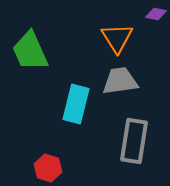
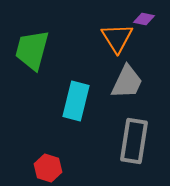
purple diamond: moved 12 px left, 5 px down
green trapezoid: moved 2 px right, 1 px up; rotated 39 degrees clockwise
gray trapezoid: moved 7 px right, 1 px down; rotated 123 degrees clockwise
cyan rectangle: moved 3 px up
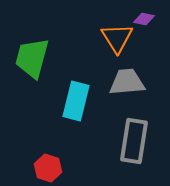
green trapezoid: moved 8 px down
gray trapezoid: rotated 120 degrees counterclockwise
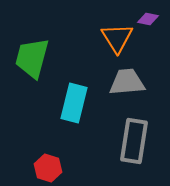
purple diamond: moved 4 px right
cyan rectangle: moved 2 px left, 2 px down
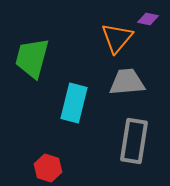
orange triangle: rotated 12 degrees clockwise
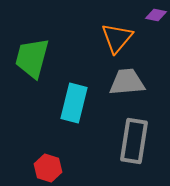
purple diamond: moved 8 px right, 4 px up
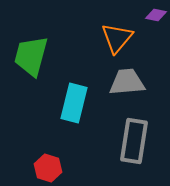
green trapezoid: moved 1 px left, 2 px up
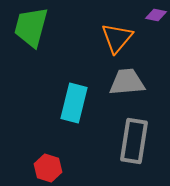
green trapezoid: moved 29 px up
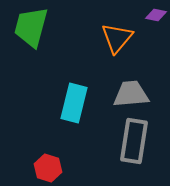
gray trapezoid: moved 4 px right, 12 px down
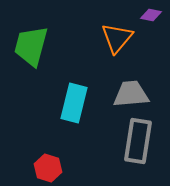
purple diamond: moved 5 px left
green trapezoid: moved 19 px down
gray rectangle: moved 4 px right
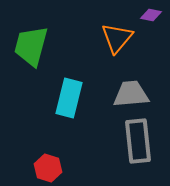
cyan rectangle: moved 5 px left, 5 px up
gray rectangle: rotated 15 degrees counterclockwise
